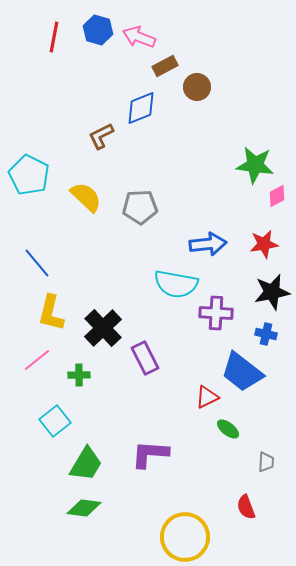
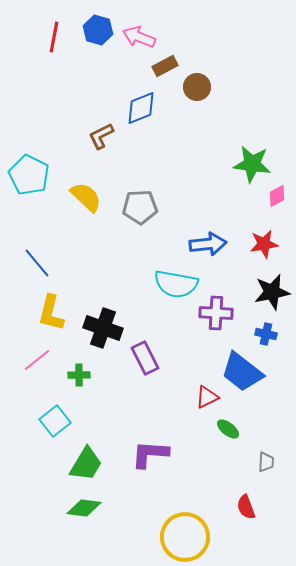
green star: moved 3 px left, 1 px up
black cross: rotated 27 degrees counterclockwise
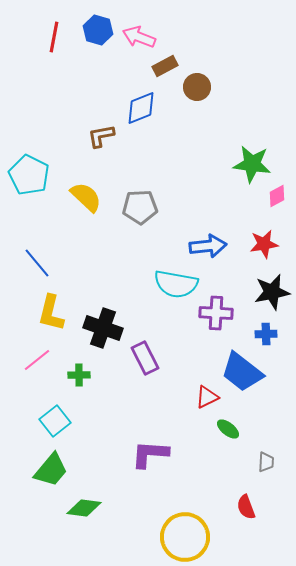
brown L-shape: rotated 16 degrees clockwise
blue arrow: moved 2 px down
blue cross: rotated 15 degrees counterclockwise
green trapezoid: moved 35 px left, 6 px down; rotated 9 degrees clockwise
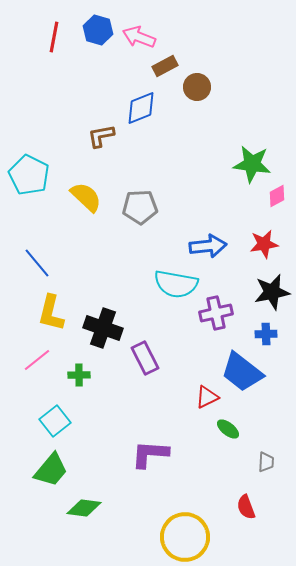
purple cross: rotated 16 degrees counterclockwise
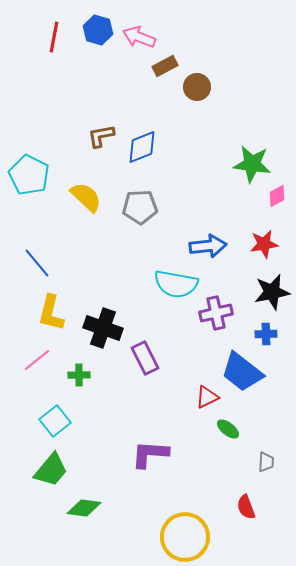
blue diamond: moved 1 px right, 39 px down
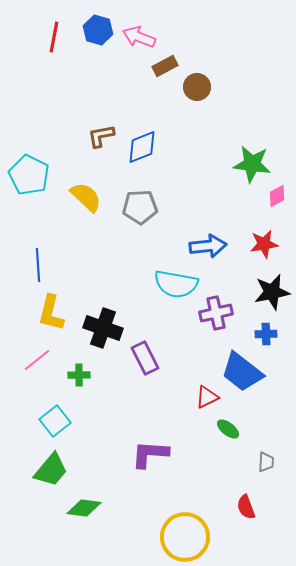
blue line: moved 1 px right, 2 px down; rotated 36 degrees clockwise
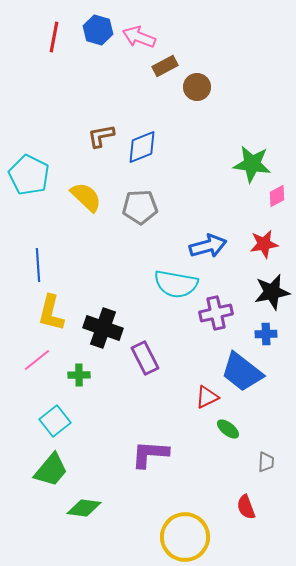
blue arrow: rotated 9 degrees counterclockwise
